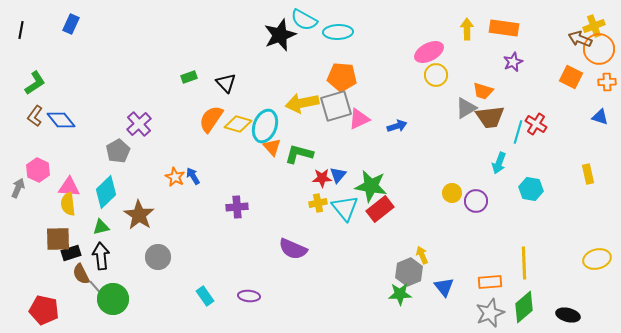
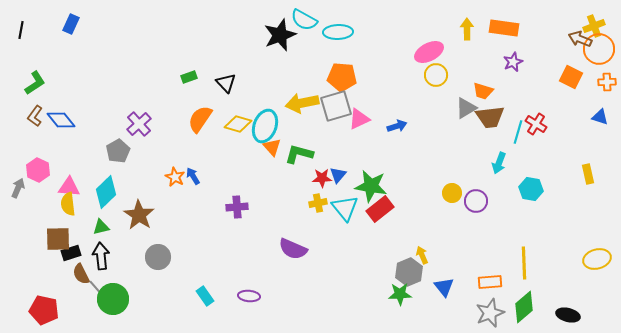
orange semicircle at (211, 119): moved 11 px left
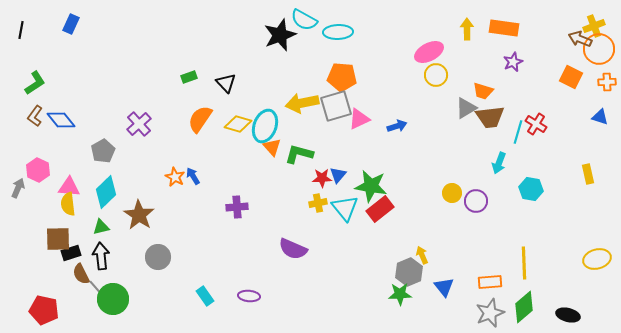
gray pentagon at (118, 151): moved 15 px left
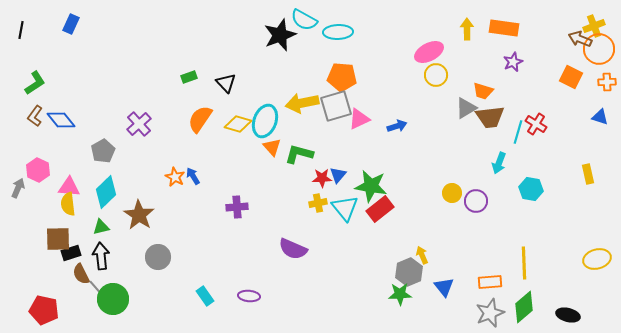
cyan ellipse at (265, 126): moved 5 px up
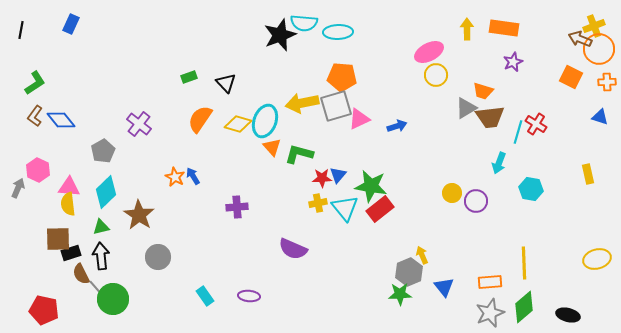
cyan semicircle at (304, 20): moved 3 px down; rotated 24 degrees counterclockwise
purple cross at (139, 124): rotated 10 degrees counterclockwise
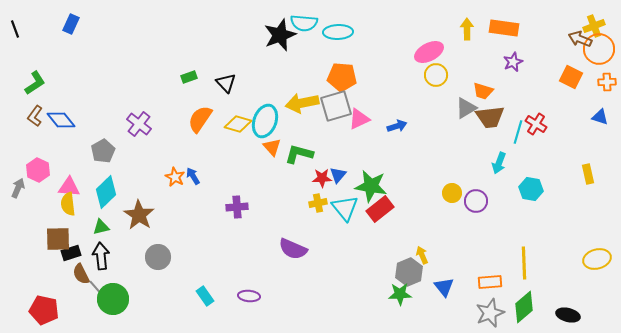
black line at (21, 30): moved 6 px left, 1 px up; rotated 30 degrees counterclockwise
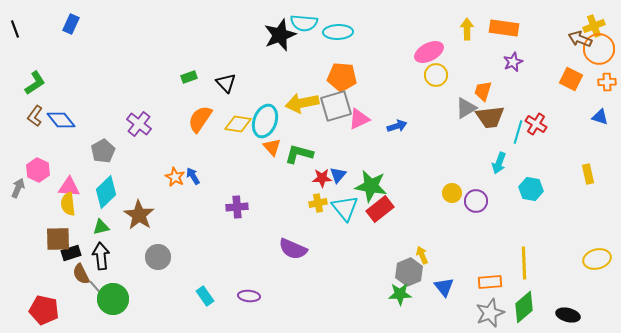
orange square at (571, 77): moved 2 px down
orange trapezoid at (483, 91): rotated 90 degrees clockwise
yellow diamond at (238, 124): rotated 8 degrees counterclockwise
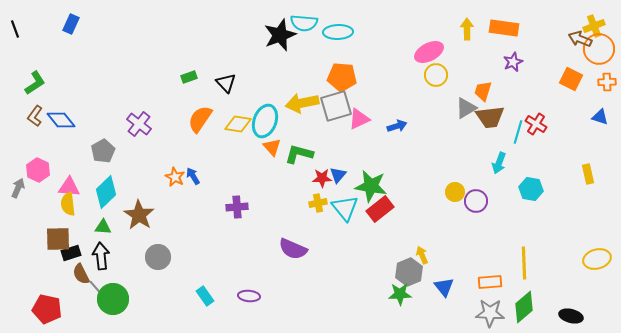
yellow circle at (452, 193): moved 3 px right, 1 px up
green triangle at (101, 227): moved 2 px right; rotated 18 degrees clockwise
red pentagon at (44, 310): moved 3 px right, 1 px up
gray star at (490, 313): rotated 24 degrees clockwise
black ellipse at (568, 315): moved 3 px right, 1 px down
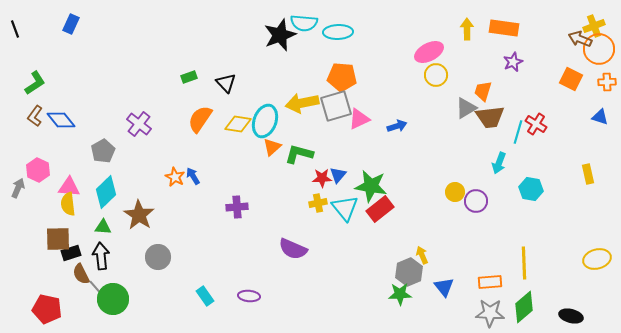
orange triangle at (272, 147): rotated 30 degrees clockwise
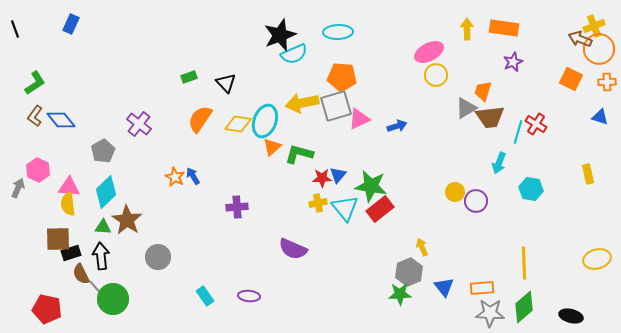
cyan semicircle at (304, 23): moved 10 px left, 31 px down; rotated 28 degrees counterclockwise
brown star at (139, 215): moved 12 px left, 5 px down
yellow arrow at (422, 255): moved 8 px up
orange rectangle at (490, 282): moved 8 px left, 6 px down
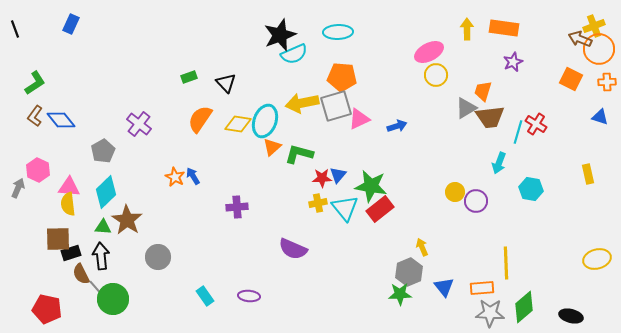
yellow line at (524, 263): moved 18 px left
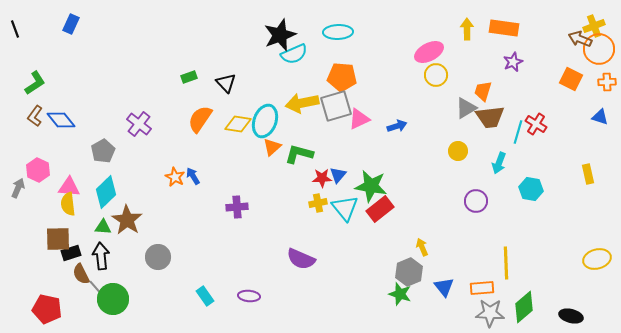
yellow circle at (455, 192): moved 3 px right, 41 px up
purple semicircle at (293, 249): moved 8 px right, 10 px down
green star at (400, 294): rotated 20 degrees clockwise
